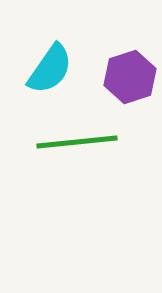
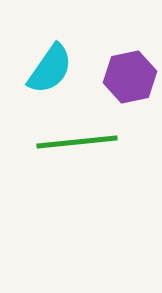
purple hexagon: rotated 6 degrees clockwise
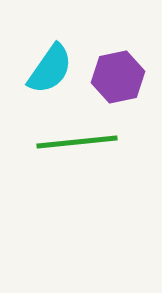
purple hexagon: moved 12 px left
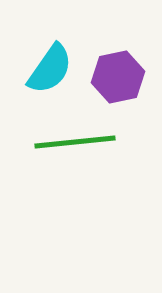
green line: moved 2 px left
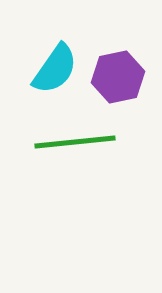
cyan semicircle: moved 5 px right
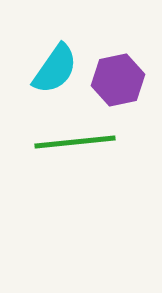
purple hexagon: moved 3 px down
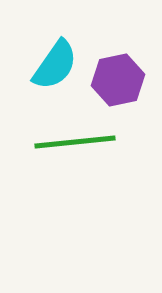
cyan semicircle: moved 4 px up
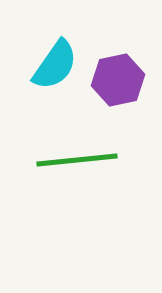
green line: moved 2 px right, 18 px down
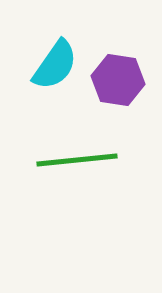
purple hexagon: rotated 21 degrees clockwise
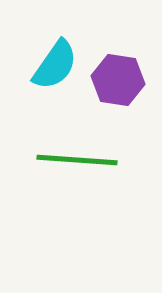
green line: rotated 10 degrees clockwise
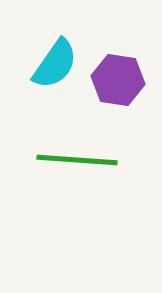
cyan semicircle: moved 1 px up
